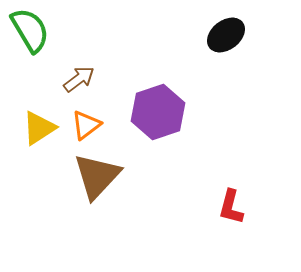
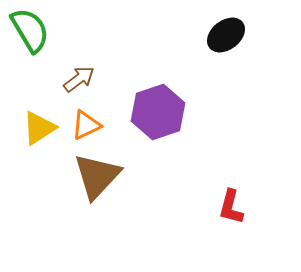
orange triangle: rotated 12 degrees clockwise
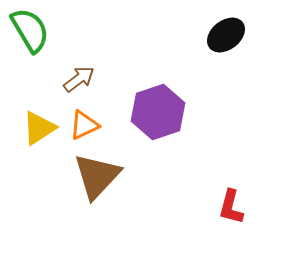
orange triangle: moved 2 px left
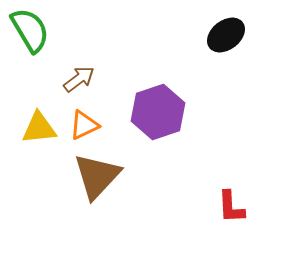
yellow triangle: rotated 27 degrees clockwise
red L-shape: rotated 18 degrees counterclockwise
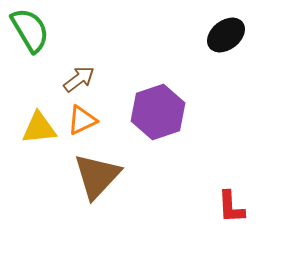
orange triangle: moved 2 px left, 5 px up
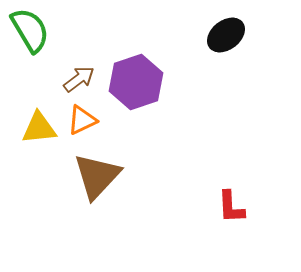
purple hexagon: moved 22 px left, 30 px up
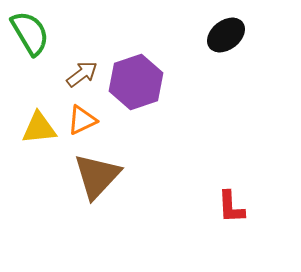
green semicircle: moved 3 px down
brown arrow: moved 3 px right, 5 px up
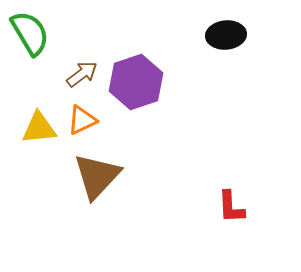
black ellipse: rotated 33 degrees clockwise
